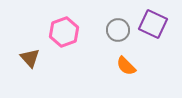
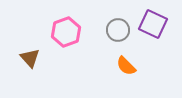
pink hexagon: moved 2 px right
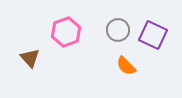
purple square: moved 11 px down
